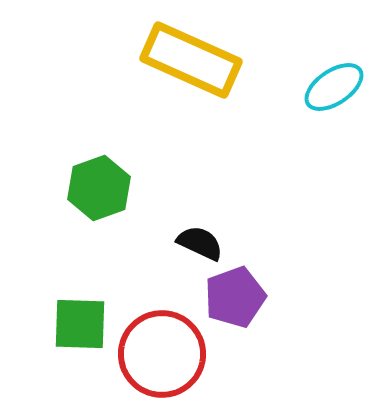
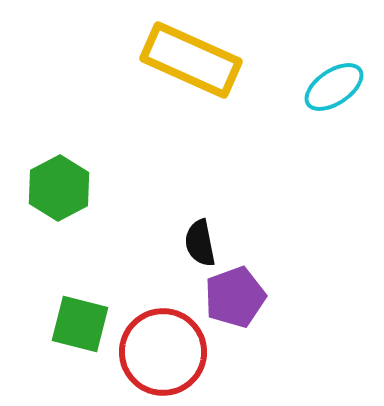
green hexagon: moved 40 px left; rotated 8 degrees counterclockwise
black semicircle: rotated 126 degrees counterclockwise
green square: rotated 12 degrees clockwise
red circle: moved 1 px right, 2 px up
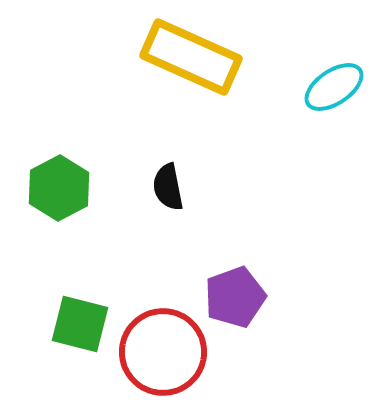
yellow rectangle: moved 3 px up
black semicircle: moved 32 px left, 56 px up
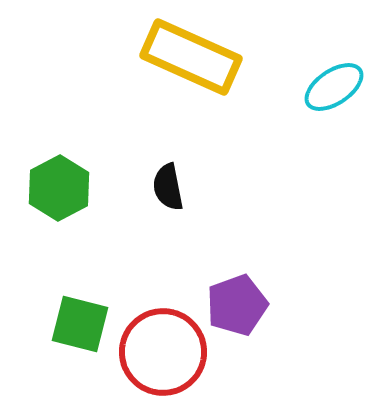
purple pentagon: moved 2 px right, 8 px down
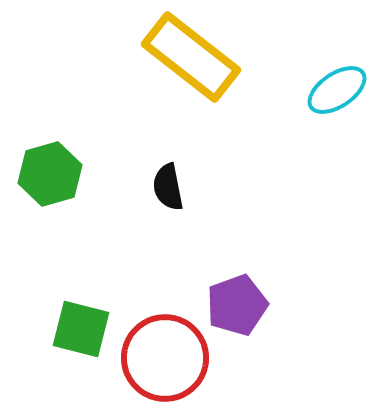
yellow rectangle: rotated 14 degrees clockwise
cyan ellipse: moved 3 px right, 3 px down
green hexagon: moved 9 px left, 14 px up; rotated 12 degrees clockwise
green square: moved 1 px right, 5 px down
red circle: moved 2 px right, 6 px down
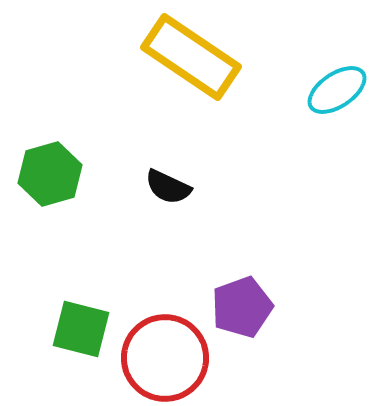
yellow rectangle: rotated 4 degrees counterclockwise
black semicircle: rotated 54 degrees counterclockwise
purple pentagon: moved 5 px right, 2 px down
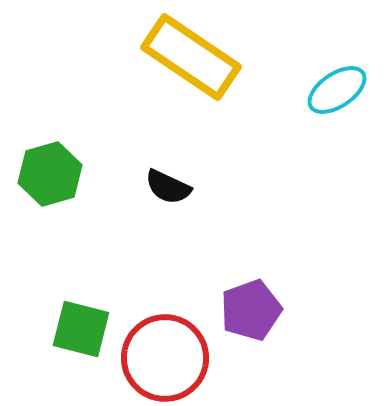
purple pentagon: moved 9 px right, 3 px down
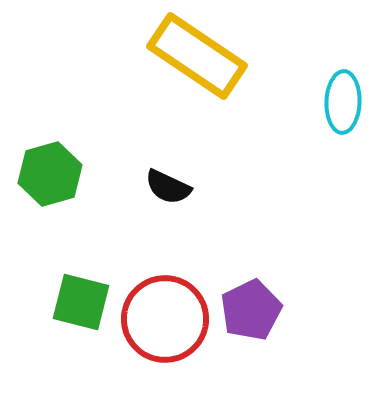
yellow rectangle: moved 6 px right, 1 px up
cyan ellipse: moved 6 px right, 12 px down; rotated 54 degrees counterclockwise
purple pentagon: rotated 6 degrees counterclockwise
green square: moved 27 px up
red circle: moved 39 px up
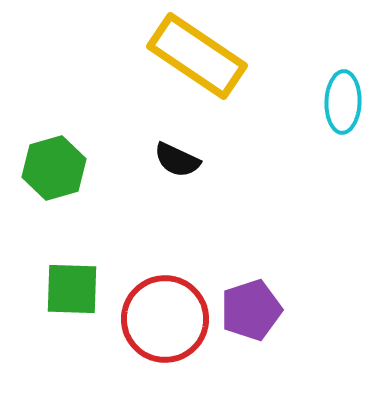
green hexagon: moved 4 px right, 6 px up
black semicircle: moved 9 px right, 27 px up
green square: moved 9 px left, 13 px up; rotated 12 degrees counterclockwise
purple pentagon: rotated 8 degrees clockwise
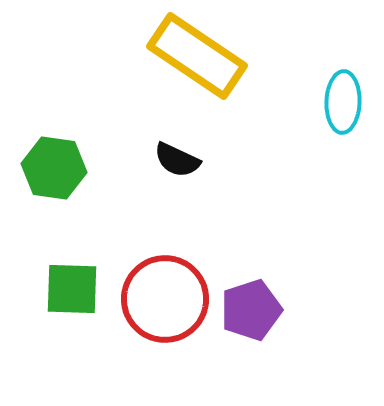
green hexagon: rotated 24 degrees clockwise
red circle: moved 20 px up
